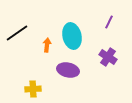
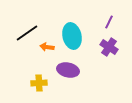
black line: moved 10 px right
orange arrow: moved 2 px down; rotated 88 degrees counterclockwise
purple cross: moved 1 px right, 10 px up
yellow cross: moved 6 px right, 6 px up
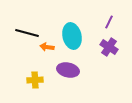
black line: rotated 50 degrees clockwise
yellow cross: moved 4 px left, 3 px up
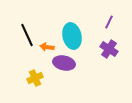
black line: moved 2 px down; rotated 50 degrees clockwise
purple cross: moved 2 px down
purple ellipse: moved 4 px left, 7 px up
yellow cross: moved 2 px up; rotated 21 degrees counterclockwise
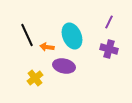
cyan ellipse: rotated 10 degrees counterclockwise
purple cross: rotated 18 degrees counterclockwise
purple ellipse: moved 3 px down
yellow cross: rotated 14 degrees counterclockwise
